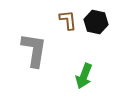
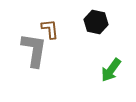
brown L-shape: moved 18 px left, 9 px down
green arrow: moved 27 px right, 6 px up; rotated 15 degrees clockwise
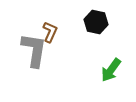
brown L-shape: moved 3 px down; rotated 30 degrees clockwise
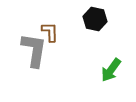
black hexagon: moved 1 px left, 3 px up
brown L-shape: rotated 25 degrees counterclockwise
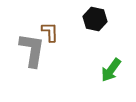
gray L-shape: moved 2 px left
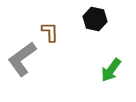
gray L-shape: moved 10 px left, 9 px down; rotated 135 degrees counterclockwise
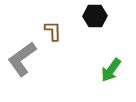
black hexagon: moved 3 px up; rotated 15 degrees counterclockwise
brown L-shape: moved 3 px right, 1 px up
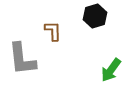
black hexagon: rotated 15 degrees counterclockwise
gray L-shape: rotated 60 degrees counterclockwise
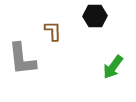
black hexagon: rotated 15 degrees clockwise
green arrow: moved 2 px right, 3 px up
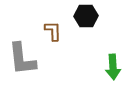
black hexagon: moved 9 px left
green arrow: rotated 40 degrees counterclockwise
